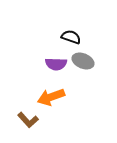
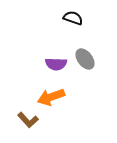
black semicircle: moved 2 px right, 19 px up
gray ellipse: moved 2 px right, 2 px up; rotated 30 degrees clockwise
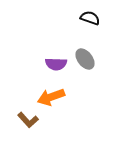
black semicircle: moved 17 px right
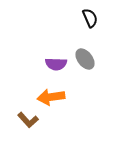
black semicircle: rotated 48 degrees clockwise
orange arrow: rotated 12 degrees clockwise
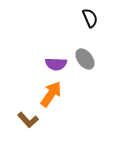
orange arrow: moved 3 px up; rotated 132 degrees clockwise
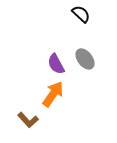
black semicircle: moved 9 px left, 4 px up; rotated 24 degrees counterclockwise
purple semicircle: rotated 60 degrees clockwise
orange arrow: moved 2 px right
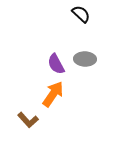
gray ellipse: rotated 50 degrees counterclockwise
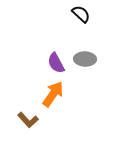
purple semicircle: moved 1 px up
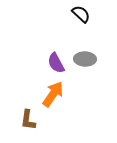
brown L-shape: rotated 50 degrees clockwise
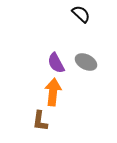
gray ellipse: moved 1 px right, 3 px down; rotated 25 degrees clockwise
orange arrow: moved 2 px up; rotated 28 degrees counterclockwise
brown L-shape: moved 12 px right, 1 px down
